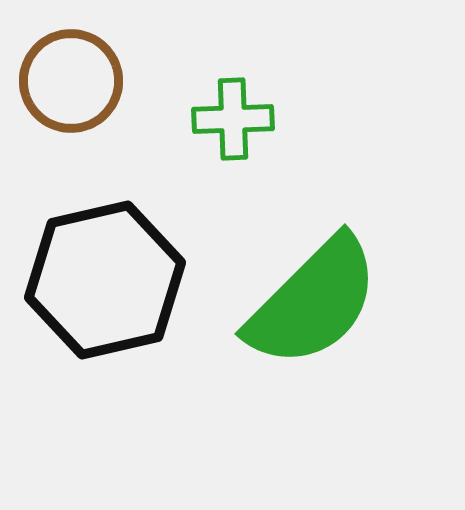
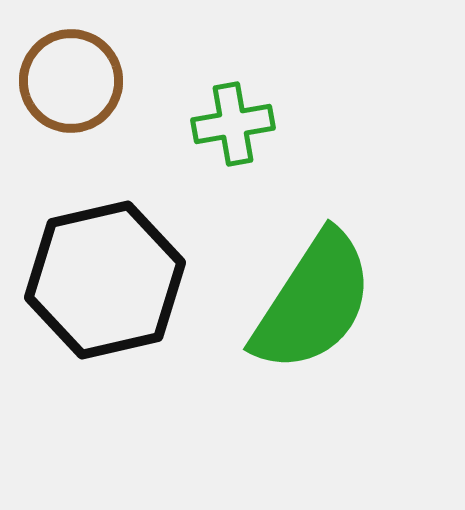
green cross: moved 5 px down; rotated 8 degrees counterclockwise
green semicircle: rotated 12 degrees counterclockwise
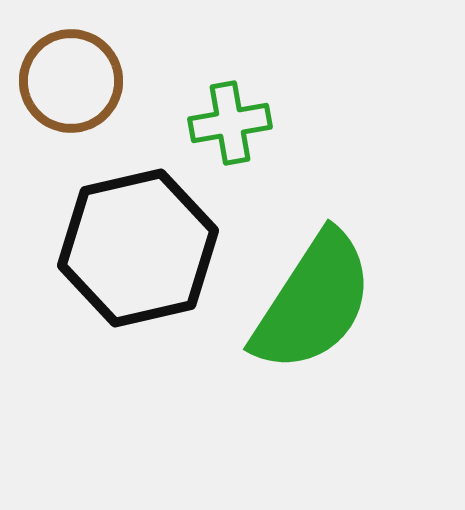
green cross: moved 3 px left, 1 px up
black hexagon: moved 33 px right, 32 px up
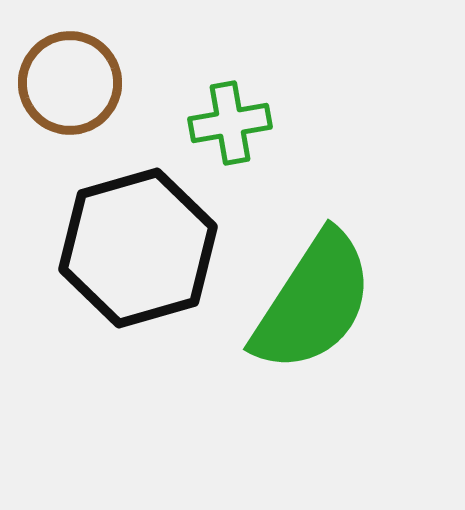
brown circle: moved 1 px left, 2 px down
black hexagon: rotated 3 degrees counterclockwise
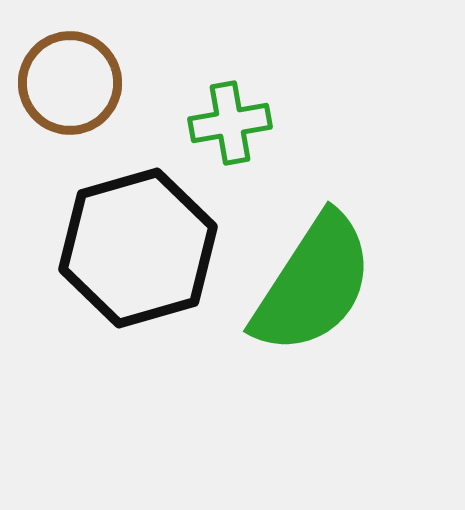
green semicircle: moved 18 px up
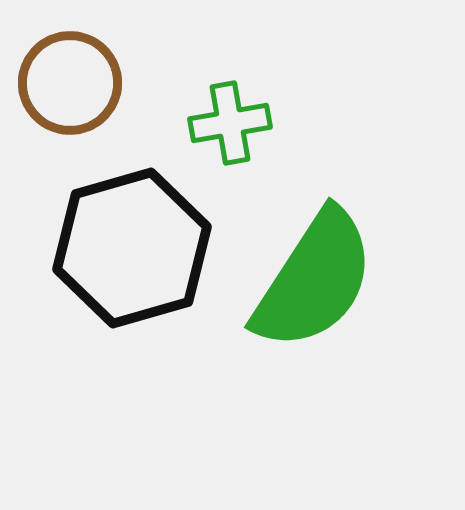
black hexagon: moved 6 px left
green semicircle: moved 1 px right, 4 px up
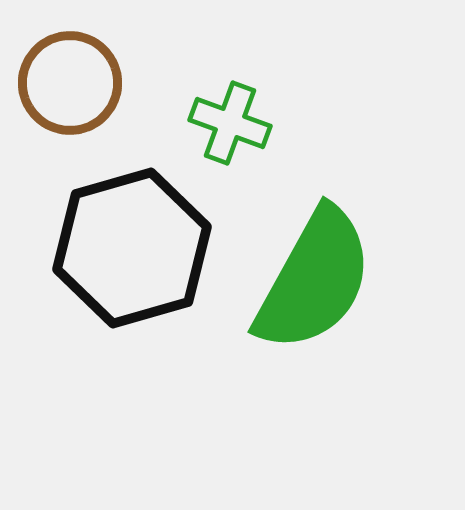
green cross: rotated 30 degrees clockwise
green semicircle: rotated 4 degrees counterclockwise
